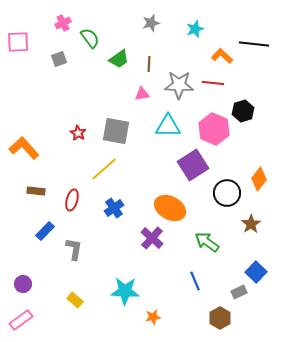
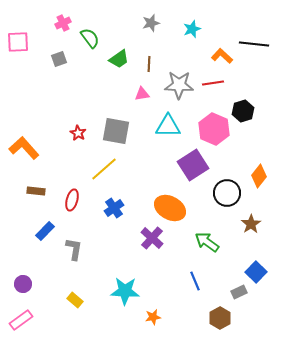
cyan star at (195, 29): moved 3 px left
red line at (213, 83): rotated 15 degrees counterclockwise
orange diamond at (259, 179): moved 3 px up
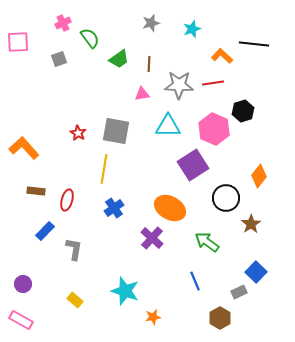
yellow line at (104, 169): rotated 40 degrees counterclockwise
black circle at (227, 193): moved 1 px left, 5 px down
red ellipse at (72, 200): moved 5 px left
cyan star at (125, 291): rotated 16 degrees clockwise
pink rectangle at (21, 320): rotated 65 degrees clockwise
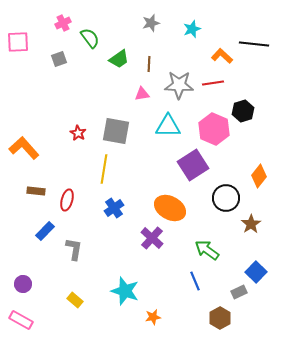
green arrow at (207, 242): moved 8 px down
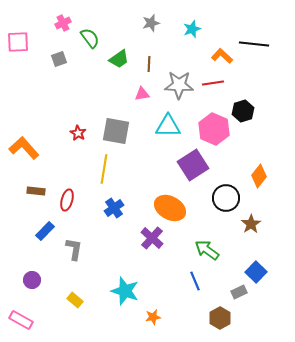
purple circle at (23, 284): moved 9 px right, 4 px up
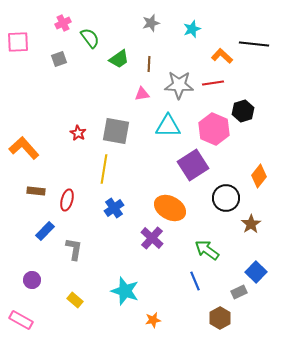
orange star at (153, 317): moved 3 px down
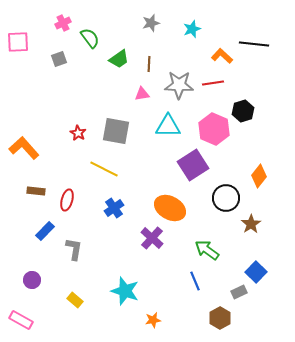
yellow line at (104, 169): rotated 72 degrees counterclockwise
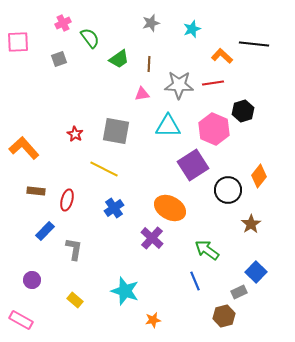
red star at (78, 133): moved 3 px left, 1 px down
black circle at (226, 198): moved 2 px right, 8 px up
brown hexagon at (220, 318): moved 4 px right, 2 px up; rotated 15 degrees clockwise
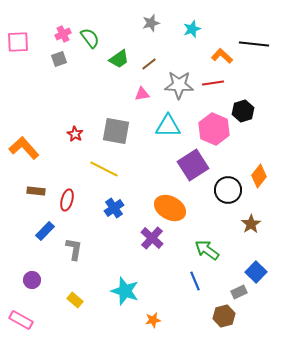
pink cross at (63, 23): moved 11 px down
brown line at (149, 64): rotated 49 degrees clockwise
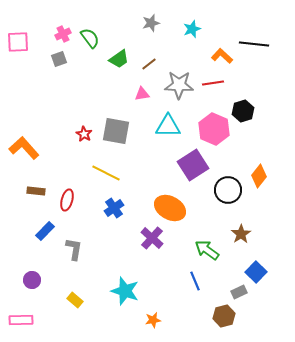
red star at (75, 134): moved 9 px right
yellow line at (104, 169): moved 2 px right, 4 px down
brown star at (251, 224): moved 10 px left, 10 px down
pink rectangle at (21, 320): rotated 30 degrees counterclockwise
